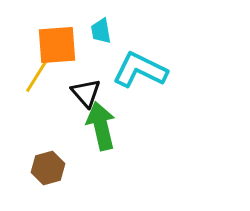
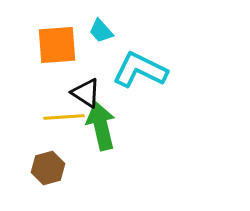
cyan trapezoid: rotated 32 degrees counterclockwise
yellow line: moved 26 px right, 43 px down; rotated 54 degrees clockwise
black triangle: rotated 16 degrees counterclockwise
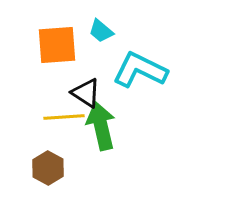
cyan trapezoid: rotated 8 degrees counterclockwise
brown hexagon: rotated 16 degrees counterclockwise
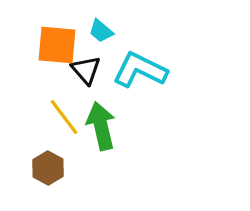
orange square: rotated 9 degrees clockwise
black triangle: moved 23 px up; rotated 16 degrees clockwise
yellow line: rotated 57 degrees clockwise
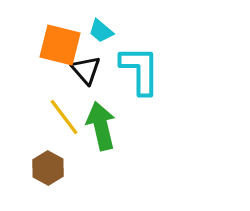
orange square: moved 3 px right; rotated 9 degrees clockwise
cyan L-shape: rotated 64 degrees clockwise
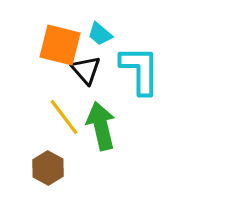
cyan trapezoid: moved 1 px left, 3 px down
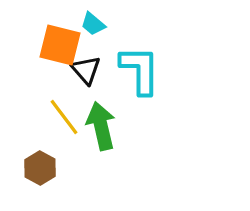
cyan trapezoid: moved 7 px left, 10 px up
brown hexagon: moved 8 px left
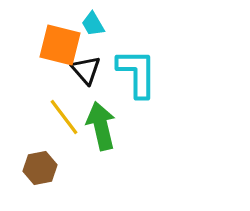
cyan trapezoid: rotated 20 degrees clockwise
cyan L-shape: moved 3 px left, 3 px down
brown hexagon: rotated 20 degrees clockwise
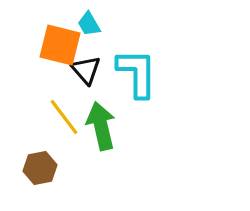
cyan trapezoid: moved 4 px left
